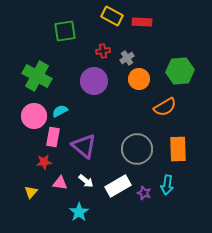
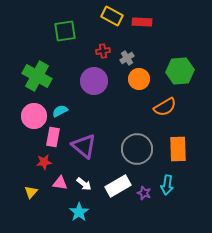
white arrow: moved 2 px left, 3 px down
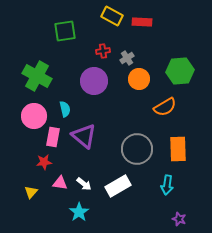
cyan semicircle: moved 5 px right, 2 px up; rotated 105 degrees clockwise
purple triangle: moved 10 px up
purple star: moved 35 px right, 26 px down
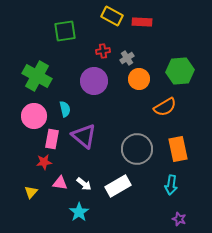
pink rectangle: moved 1 px left, 2 px down
orange rectangle: rotated 10 degrees counterclockwise
cyan arrow: moved 4 px right
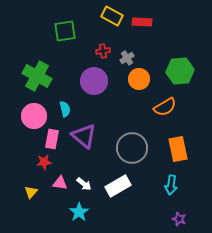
gray circle: moved 5 px left, 1 px up
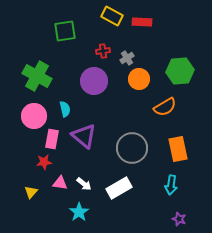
white rectangle: moved 1 px right, 2 px down
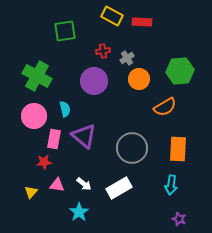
pink rectangle: moved 2 px right
orange rectangle: rotated 15 degrees clockwise
pink triangle: moved 3 px left, 2 px down
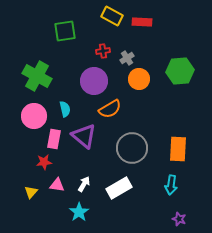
orange semicircle: moved 55 px left, 2 px down
white arrow: rotated 98 degrees counterclockwise
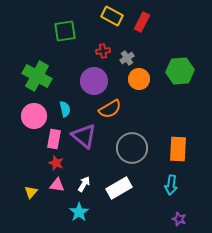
red rectangle: rotated 66 degrees counterclockwise
red star: moved 12 px right, 1 px down; rotated 28 degrees clockwise
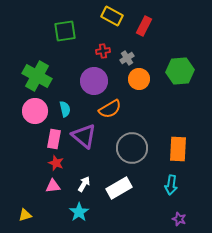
red rectangle: moved 2 px right, 4 px down
pink circle: moved 1 px right, 5 px up
pink triangle: moved 4 px left, 1 px down; rotated 14 degrees counterclockwise
yellow triangle: moved 6 px left, 23 px down; rotated 32 degrees clockwise
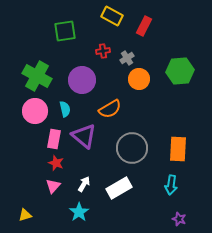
purple circle: moved 12 px left, 1 px up
pink triangle: rotated 42 degrees counterclockwise
